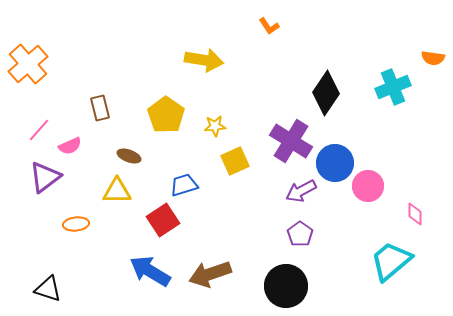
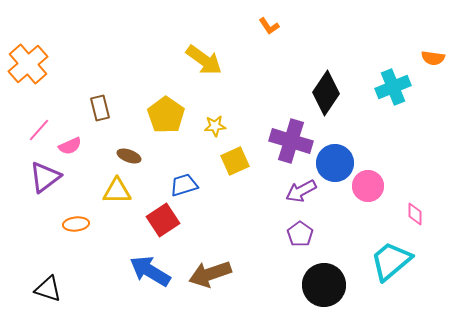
yellow arrow: rotated 27 degrees clockwise
purple cross: rotated 15 degrees counterclockwise
black circle: moved 38 px right, 1 px up
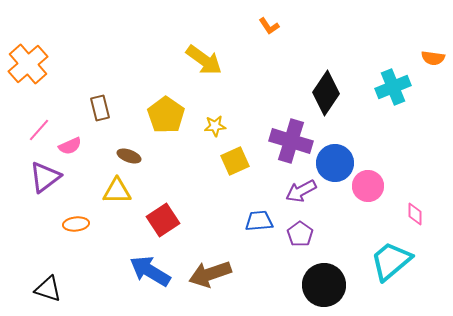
blue trapezoid: moved 75 px right, 36 px down; rotated 12 degrees clockwise
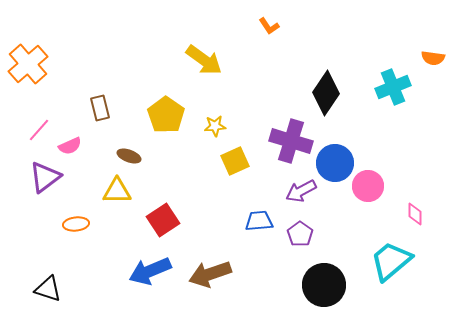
blue arrow: rotated 54 degrees counterclockwise
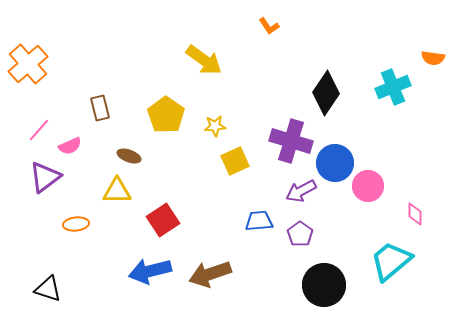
blue arrow: rotated 9 degrees clockwise
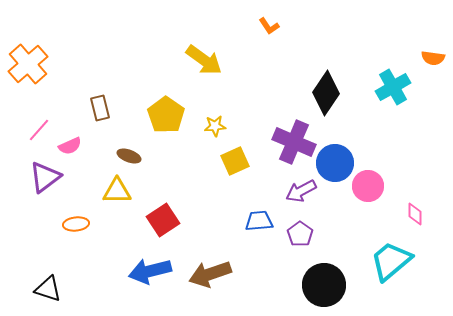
cyan cross: rotated 8 degrees counterclockwise
purple cross: moved 3 px right, 1 px down; rotated 6 degrees clockwise
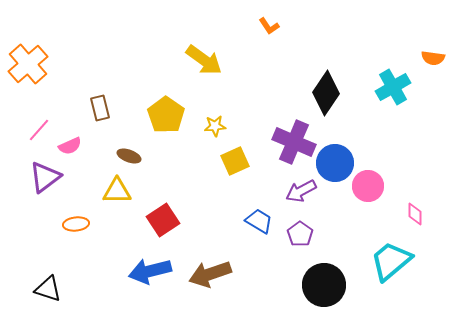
blue trapezoid: rotated 36 degrees clockwise
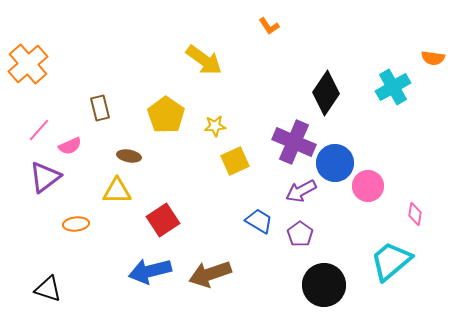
brown ellipse: rotated 10 degrees counterclockwise
pink diamond: rotated 10 degrees clockwise
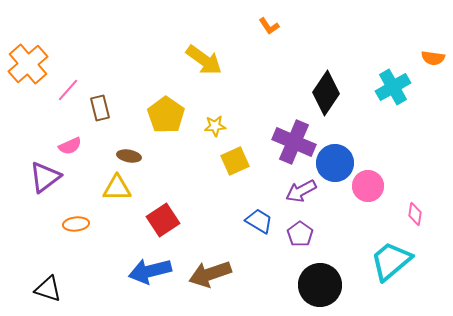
pink line: moved 29 px right, 40 px up
yellow triangle: moved 3 px up
black circle: moved 4 px left
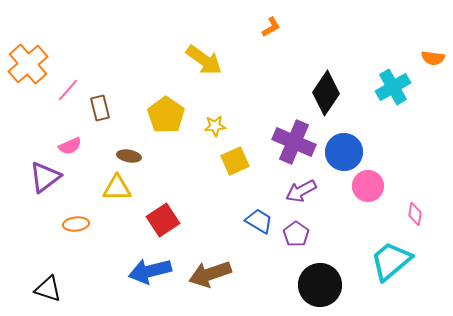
orange L-shape: moved 2 px right, 1 px down; rotated 85 degrees counterclockwise
blue circle: moved 9 px right, 11 px up
purple pentagon: moved 4 px left
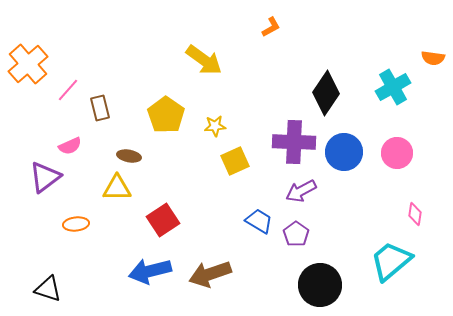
purple cross: rotated 21 degrees counterclockwise
pink circle: moved 29 px right, 33 px up
